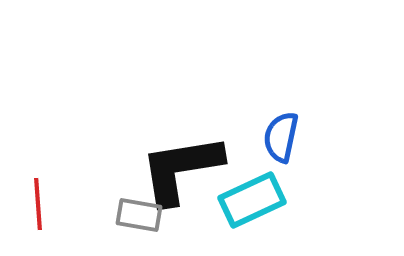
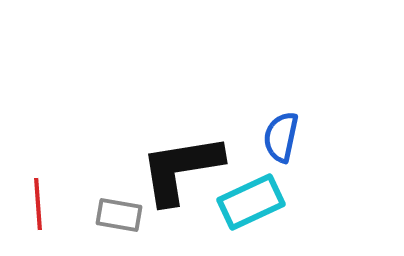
cyan rectangle: moved 1 px left, 2 px down
gray rectangle: moved 20 px left
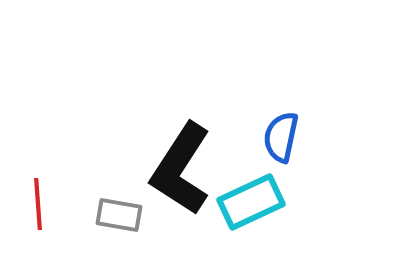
black L-shape: rotated 48 degrees counterclockwise
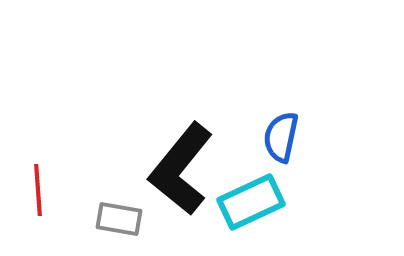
black L-shape: rotated 6 degrees clockwise
red line: moved 14 px up
gray rectangle: moved 4 px down
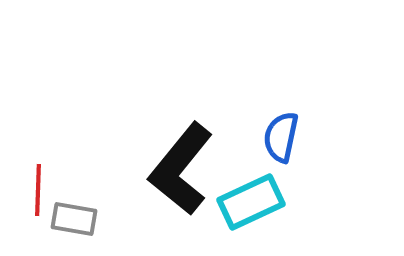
red line: rotated 6 degrees clockwise
gray rectangle: moved 45 px left
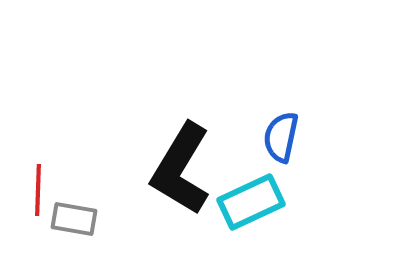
black L-shape: rotated 8 degrees counterclockwise
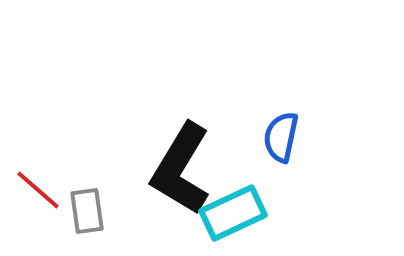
red line: rotated 51 degrees counterclockwise
cyan rectangle: moved 18 px left, 11 px down
gray rectangle: moved 13 px right, 8 px up; rotated 72 degrees clockwise
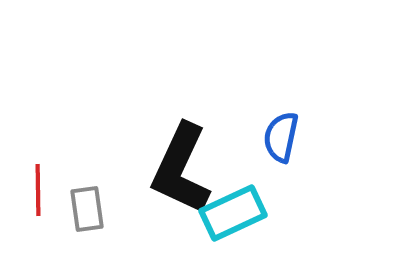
black L-shape: rotated 6 degrees counterclockwise
red line: rotated 48 degrees clockwise
gray rectangle: moved 2 px up
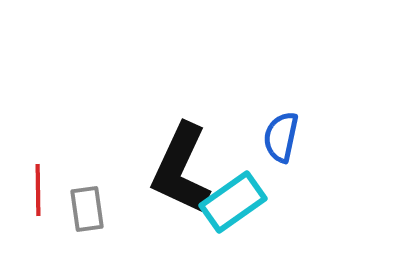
cyan rectangle: moved 11 px up; rotated 10 degrees counterclockwise
